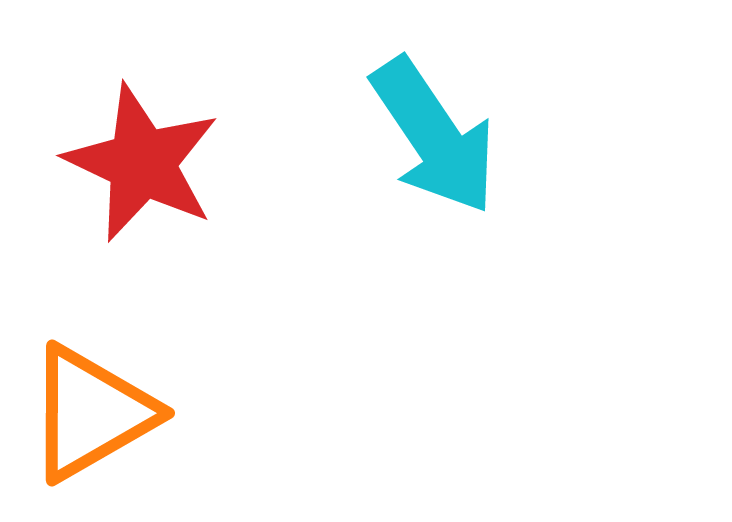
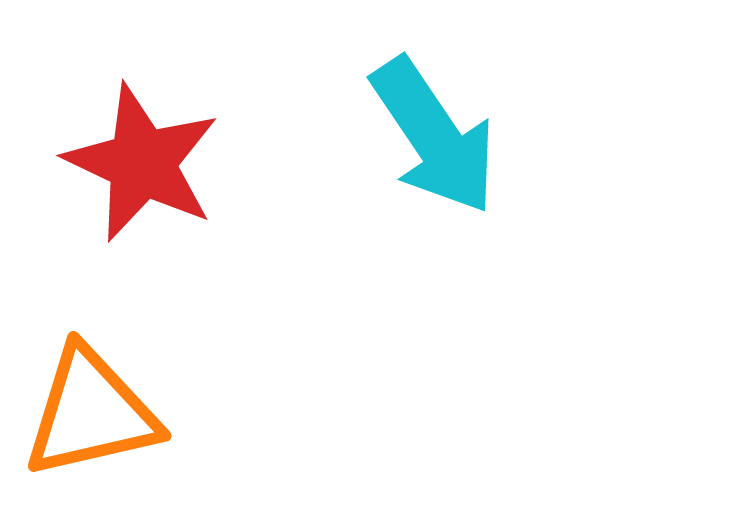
orange triangle: rotated 17 degrees clockwise
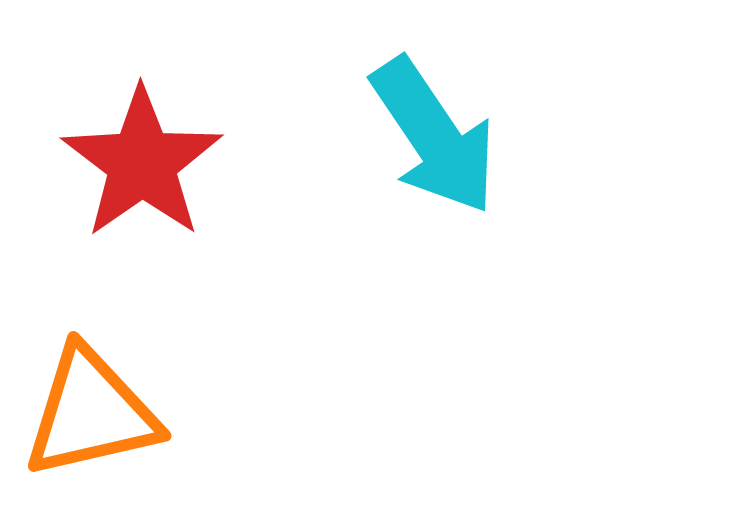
red star: rotated 12 degrees clockwise
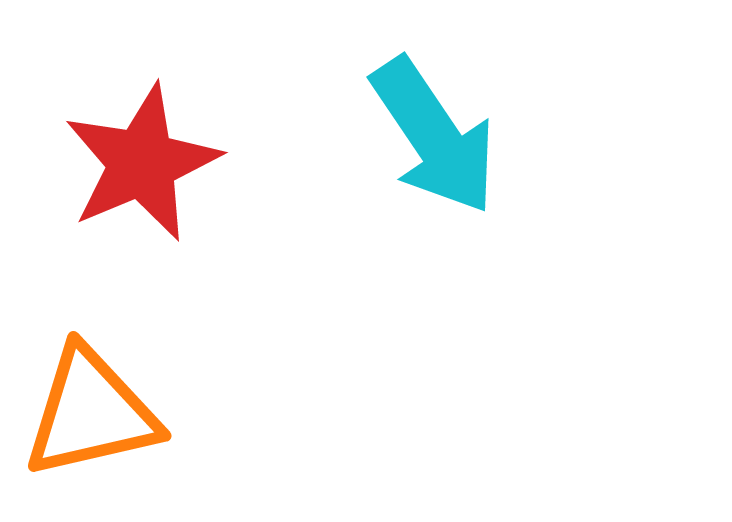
red star: rotated 12 degrees clockwise
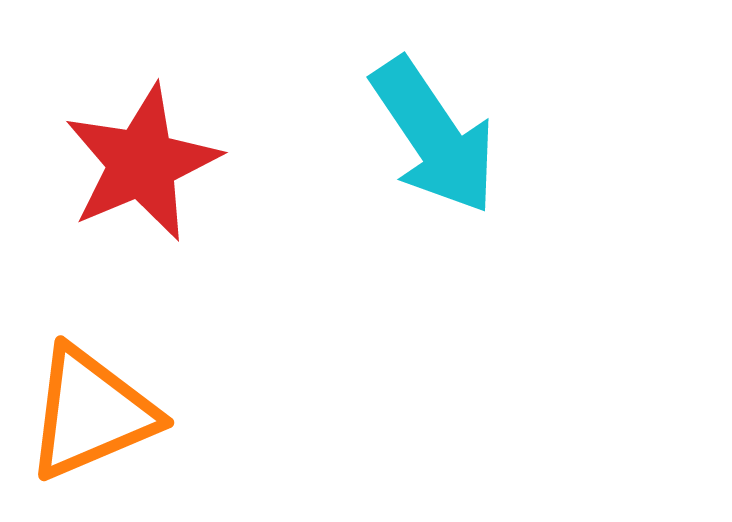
orange triangle: rotated 10 degrees counterclockwise
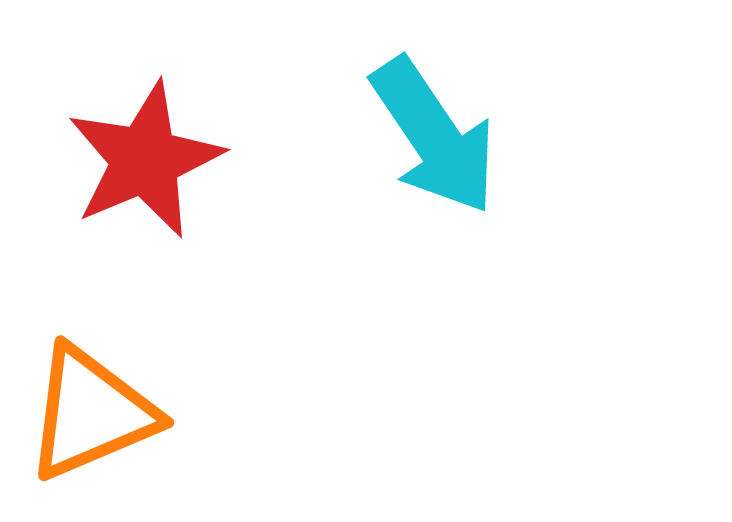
red star: moved 3 px right, 3 px up
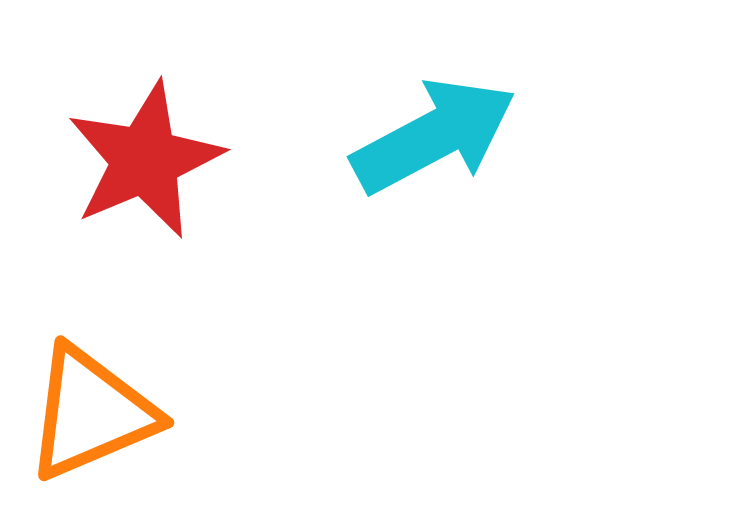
cyan arrow: rotated 84 degrees counterclockwise
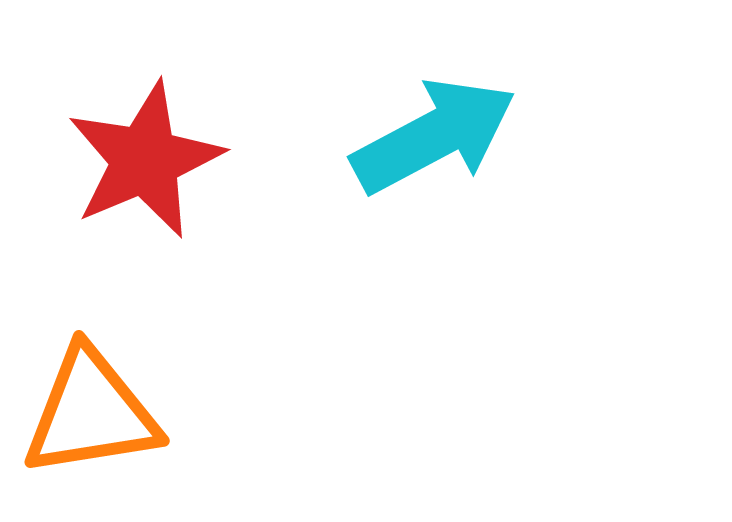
orange triangle: rotated 14 degrees clockwise
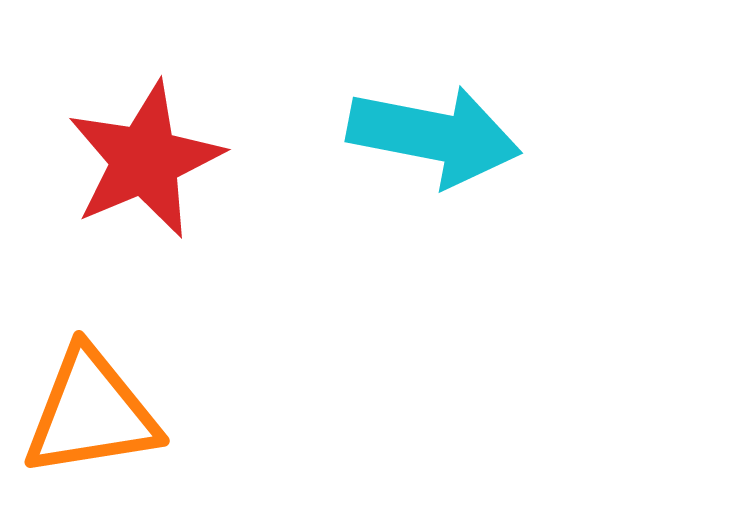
cyan arrow: rotated 39 degrees clockwise
